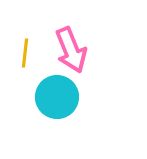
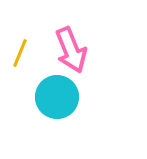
yellow line: moved 5 px left; rotated 16 degrees clockwise
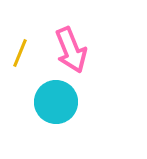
cyan circle: moved 1 px left, 5 px down
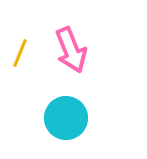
cyan circle: moved 10 px right, 16 px down
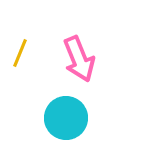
pink arrow: moved 8 px right, 9 px down
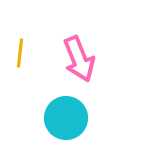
yellow line: rotated 16 degrees counterclockwise
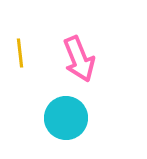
yellow line: rotated 12 degrees counterclockwise
